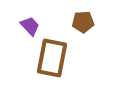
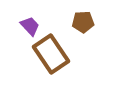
brown rectangle: moved 1 px left, 4 px up; rotated 45 degrees counterclockwise
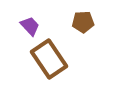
brown rectangle: moved 2 px left, 5 px down
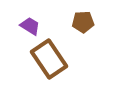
purple trapezoid: rotated 15 degrees counterclockwise
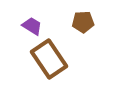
purple trapezoid: moved 2 px right
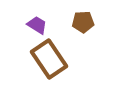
purple trapezoid: moved 5 px right, 1 px up
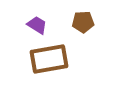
brown rectangle: rotated 66 degrees counterclockwise
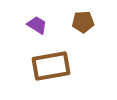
brown rectangle: moved 2 px right, 7 px down
